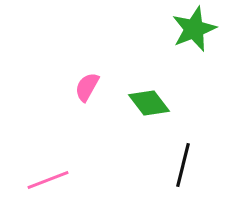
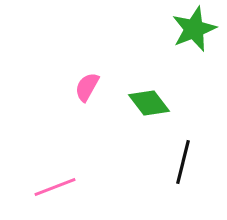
black line: moved 3 px up
pink line: moved 7 px right, 7 px down
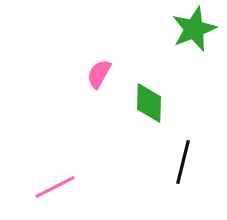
pink semicircle: moved 12 px right, 13 px up
green diamond: rotated 39 degrees clockwise
pink line: rotated 6 degrees counterclockwise
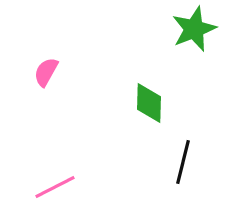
pink semicircle: moved 53 px left, 2 px up
